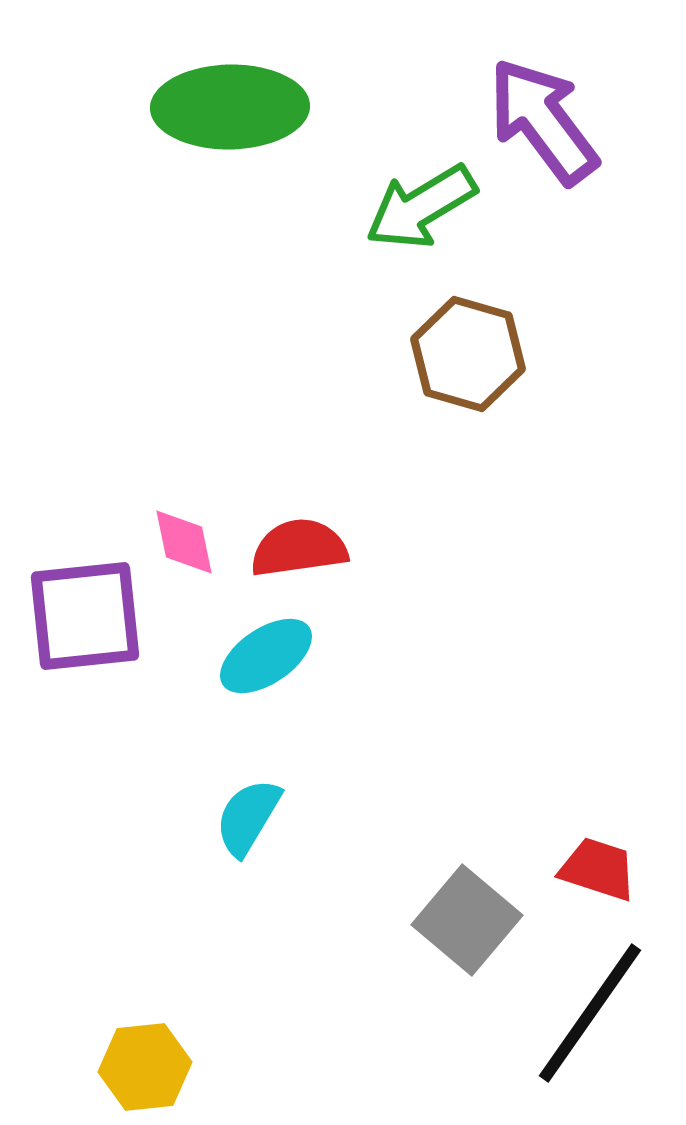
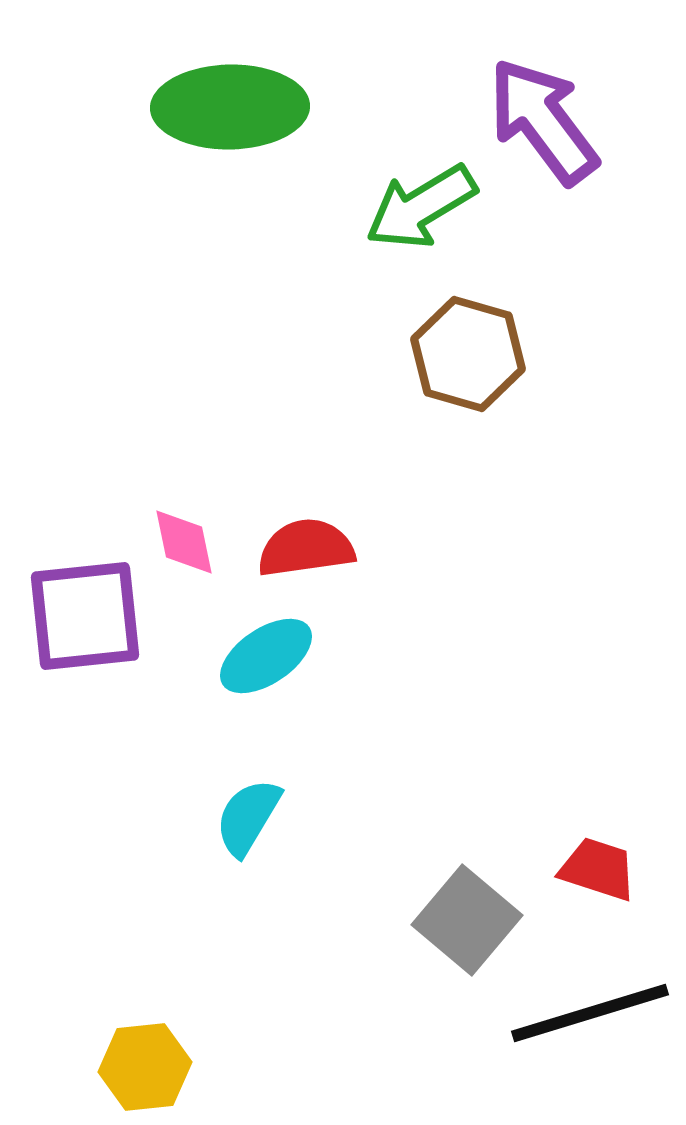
red semicircle: moved 7 px right
black line: rotated 38 degrees clockwise
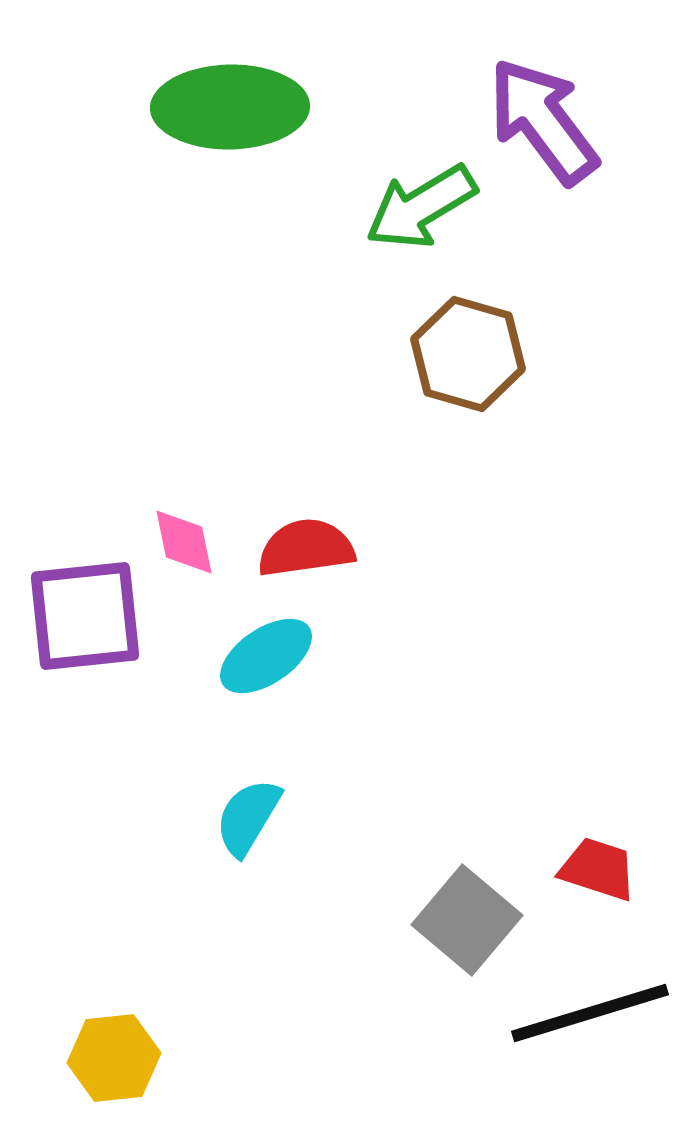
yellow hexagon: moved 31 px left, 9 px up
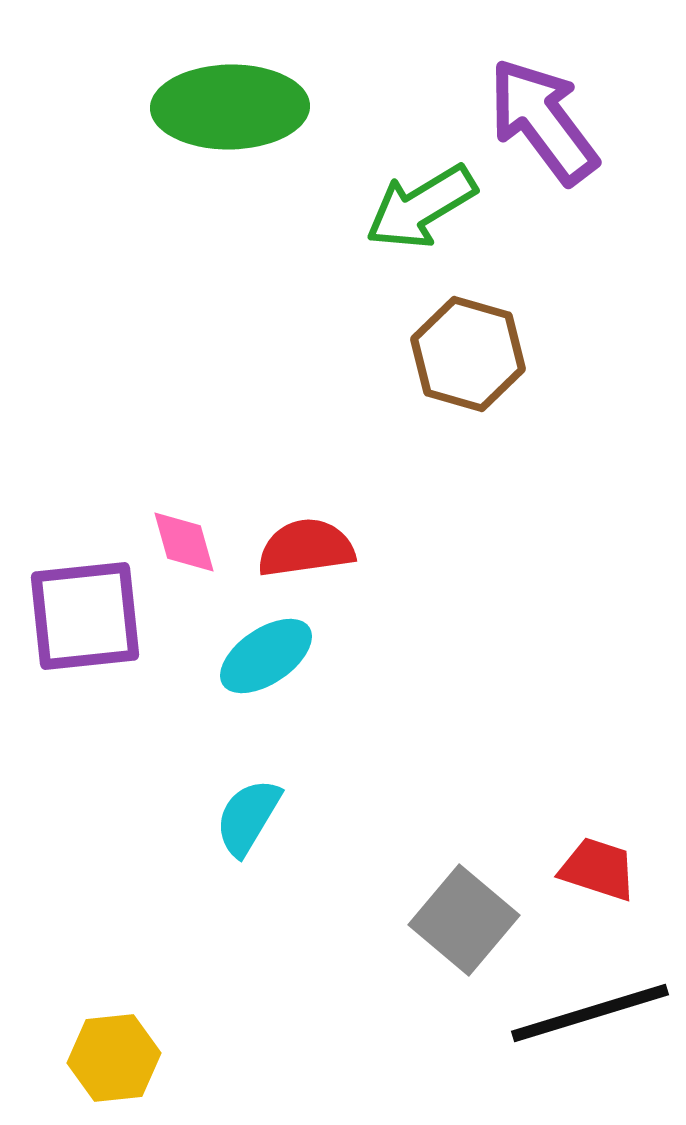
pink diamond: rotated 4 degrees counterclockwise
gray square: moved 3 px left
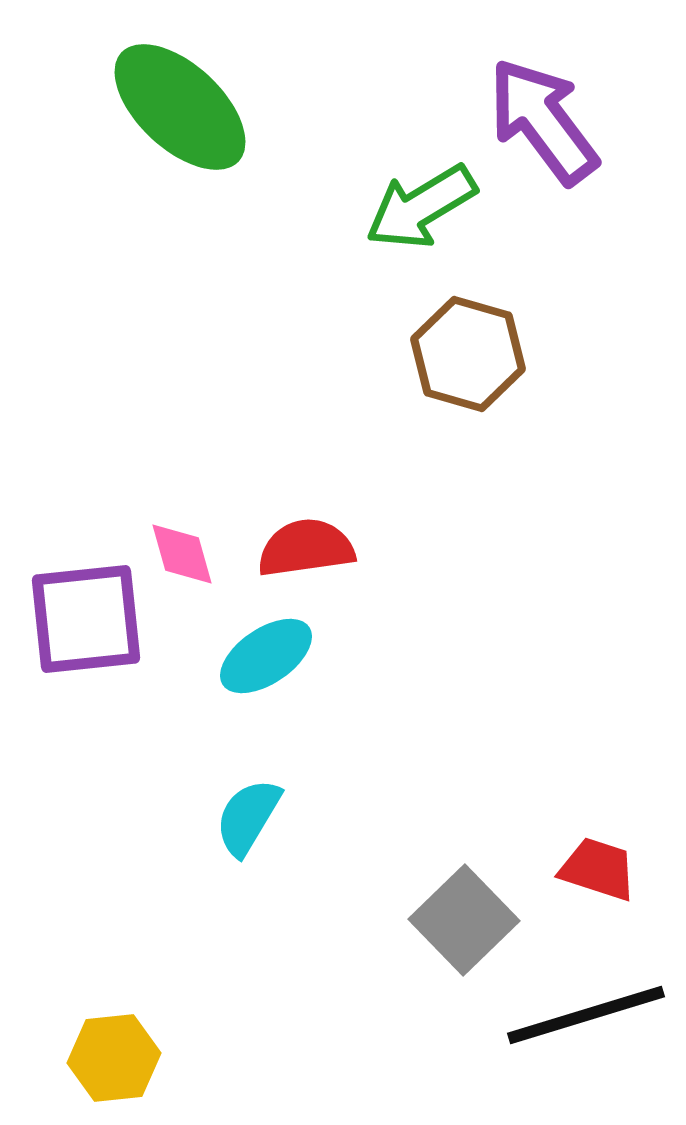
green ellipse: moved 50 px left; rotated 44 degrees clockwise
pink diamond: moved 2 px left, 12 px down
purple square: moved 1 px right, 3 px down
gray square: rotated 6 degrees clockwise
black line: moved 4 px left, 2 px down
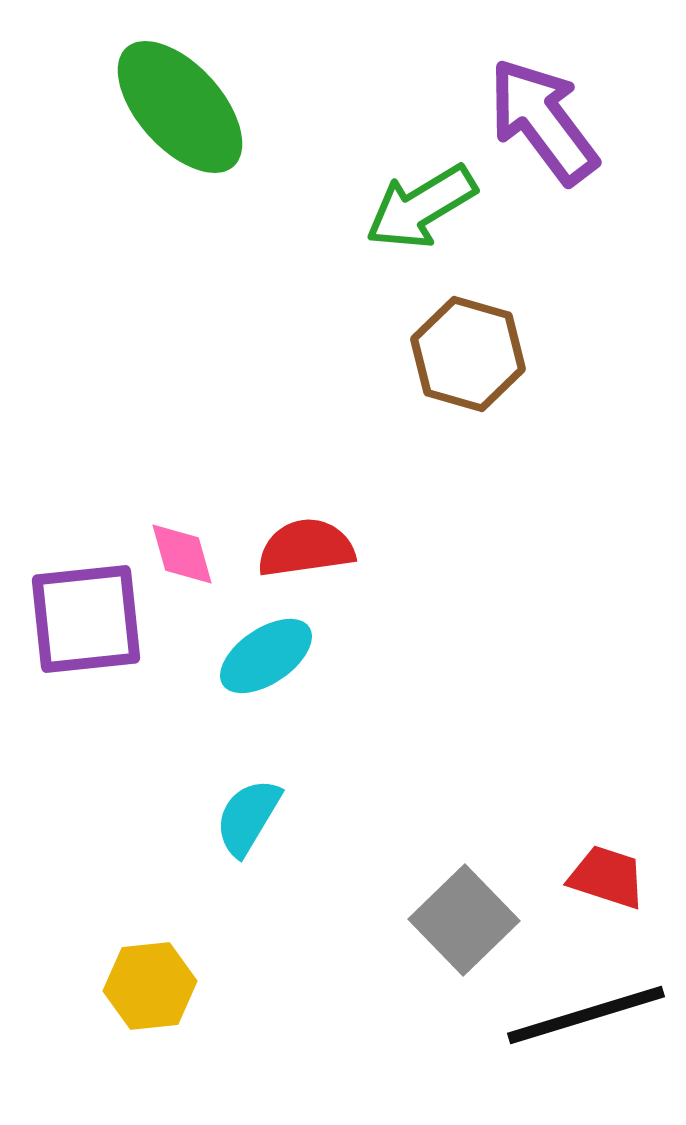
green ellipse: rotated 5 degrees clockwise
red trapezoid: moved 9 px right, 8 px down
yellow hexagon: moved 36 px right, 72 px up
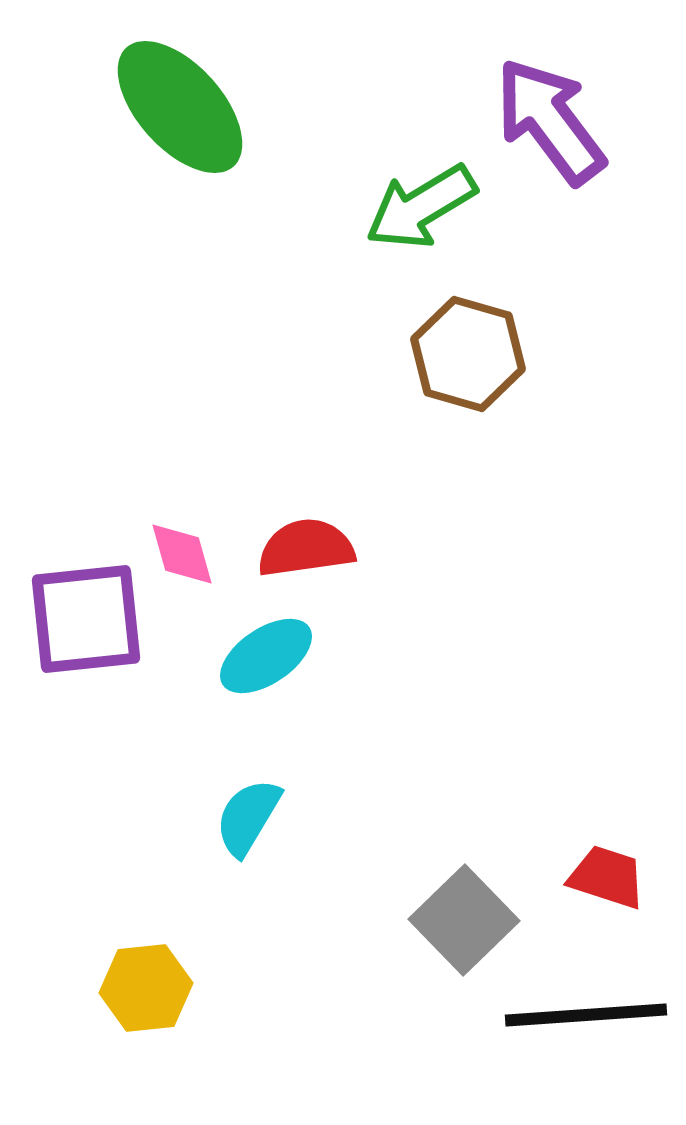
purple arrow: moved 7 px right
yellow hexagon: moved 4 px left, 2 px down
black line: rotated 13 degrees clockwise
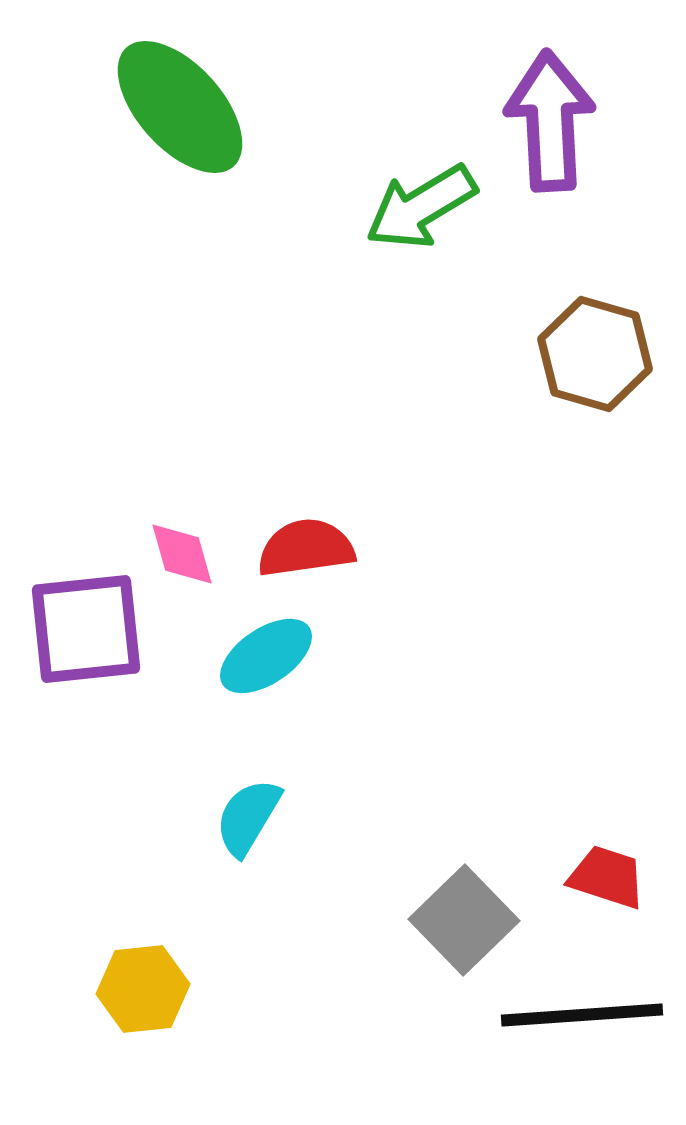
purple arrow: rotated 34 degrees clockwise
brown hexagon: moved 127 px right
purple square: moved 10 px down
yellow hexagon: moved 3 px left, 1 px down
black line: moved 4 px left
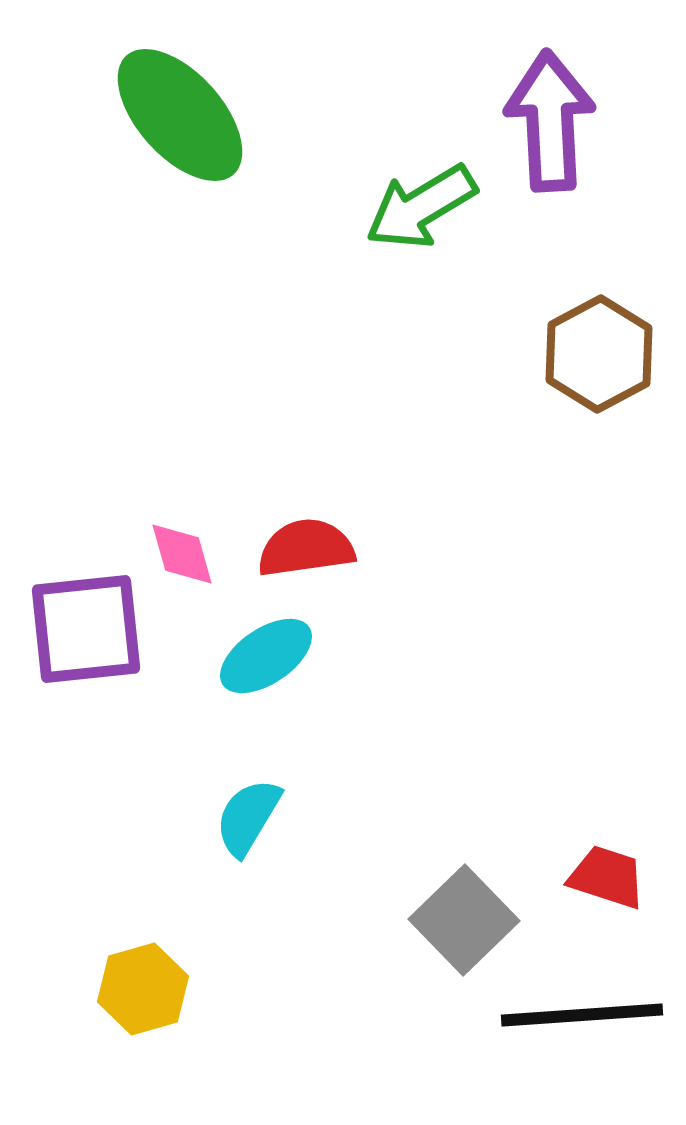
green ellipse: moved 8 px down
brown hexagon: moved 4 px right; rotated 16 degrees clockwise
yellow hexagon: rotated 10 degrees counterclockwise
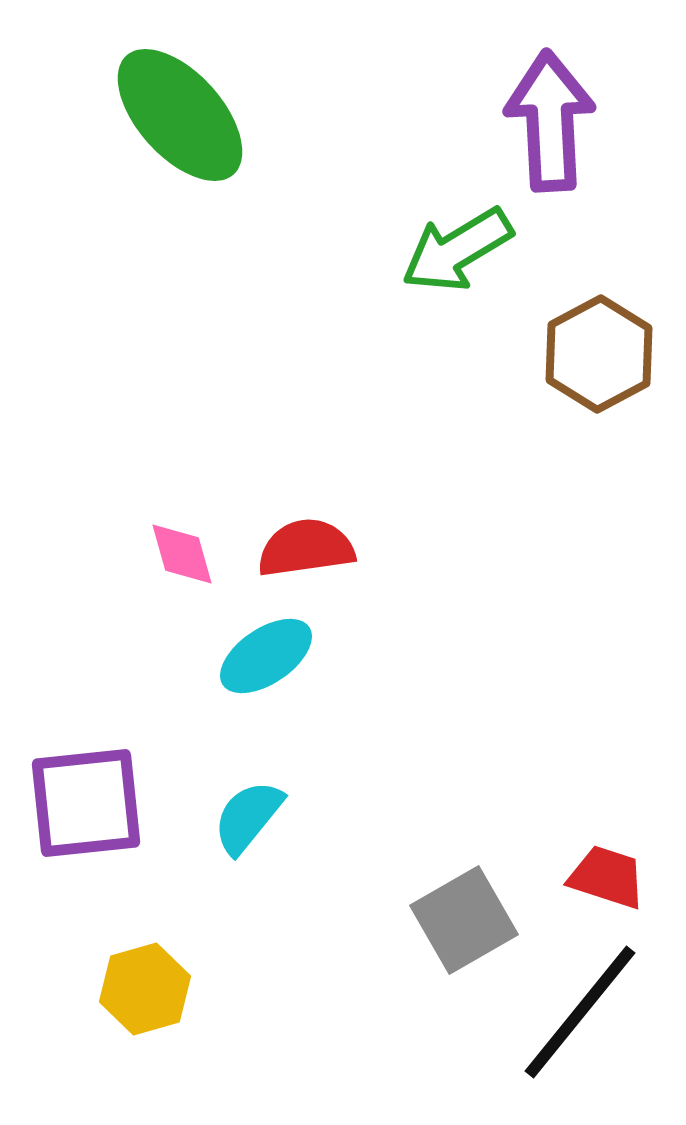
green arrow: moved 36 px right, 43 px down
purple square: moved 174 px down
cyan semicircle: rotated 8 degrees clockwise
gray square: rotated 14 degrees clockwise
yellow hexagon: moved 2 px right
black line: moved 2 px left, 3 px up; rotated 47 degrees counterclockwise
